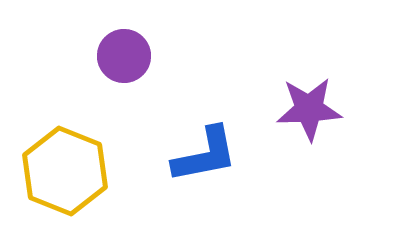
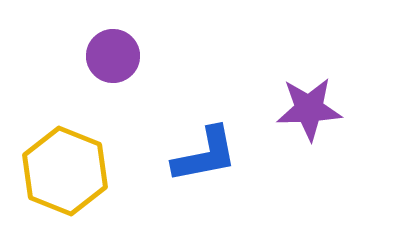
purple circle: moved 11 px left
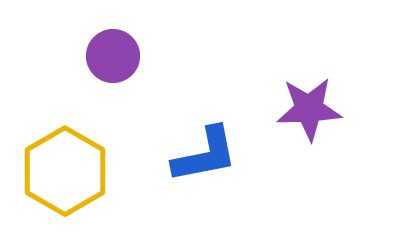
yellow hexagon: rotated 8 degrees clockwise
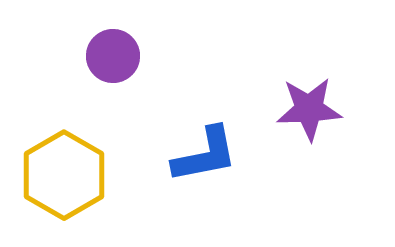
yellow hexagon: moved 1 px left, 4 px down
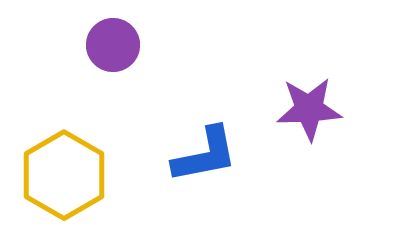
purple circle: moved 11 px up
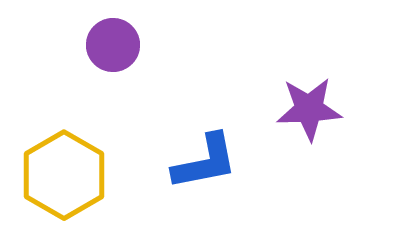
blue L-shape: moved 7 px down
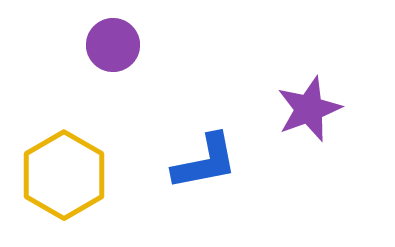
purple star: rotated 18 degrees counterclockwise
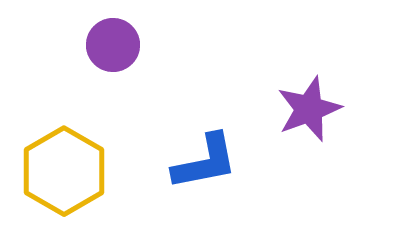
yellow hexagon: moved 4 px up
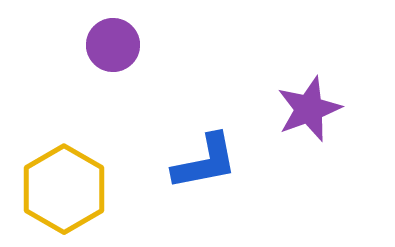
yellow hexagon: moved 18 px down
